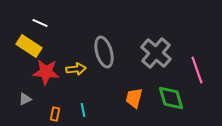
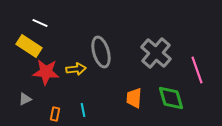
gray ellipse: moved 3 px left
orange trapezoid: rotated 10 degrees counterclockwise
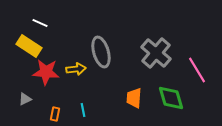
pink line: rotated 12 degrees counterclockwise
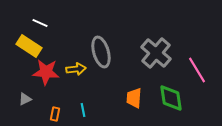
green diamond: rotated 8 degrees clockwise
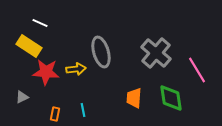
gray triangle: moved 3 px left, 2 px up
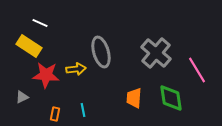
red star: moved 3 px down
